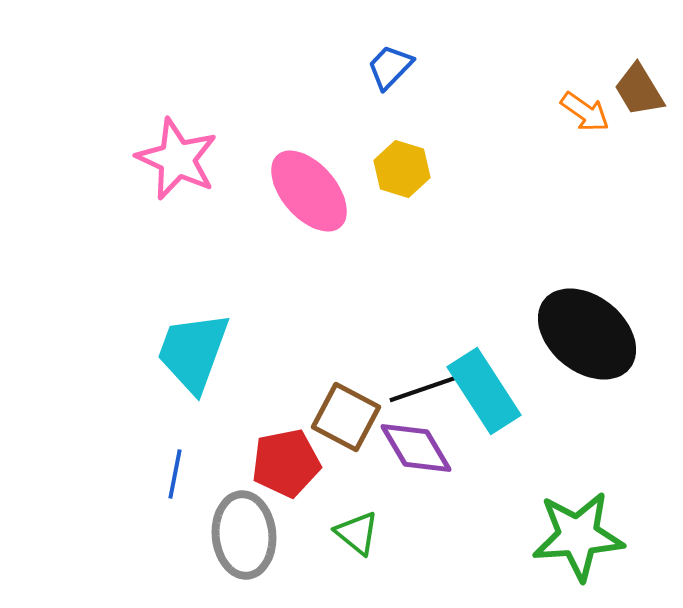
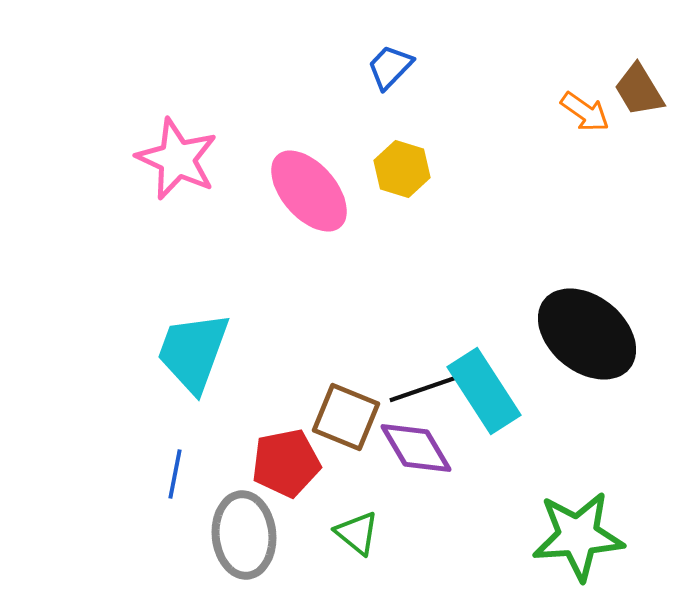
brown square: rotated 6 degrees counterclockwise
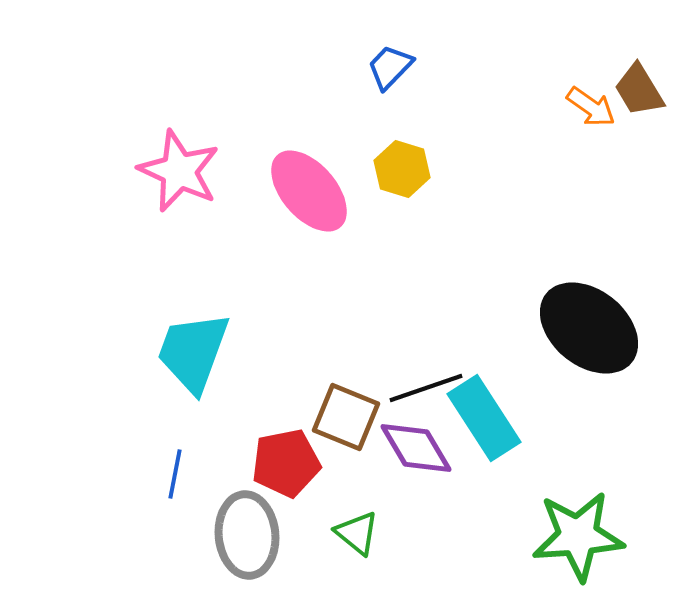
orange arrow: moved 6 px right, 5 px up
pink star: moved 2 px right, 12 px down
black ellipse: moved 2 px right, 6 px up
cyan rectangle: moved 27 px down
gray ellipse: moved 3 px right
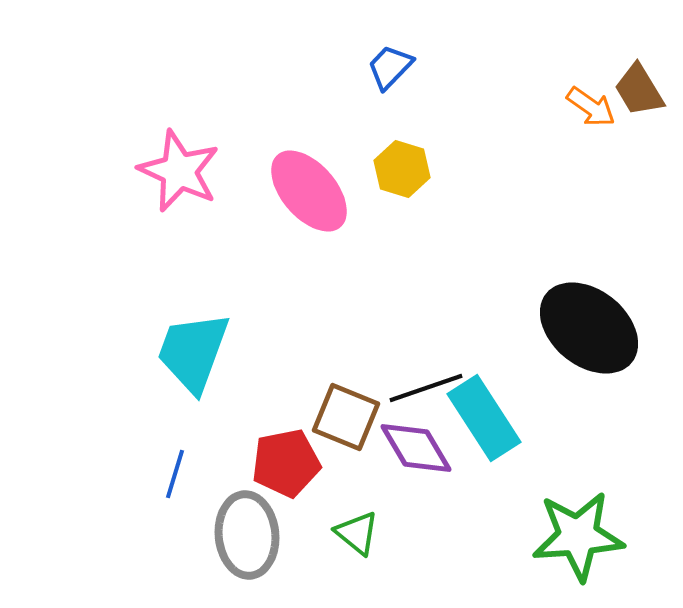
blue line: rotated 6 degrees clockwise
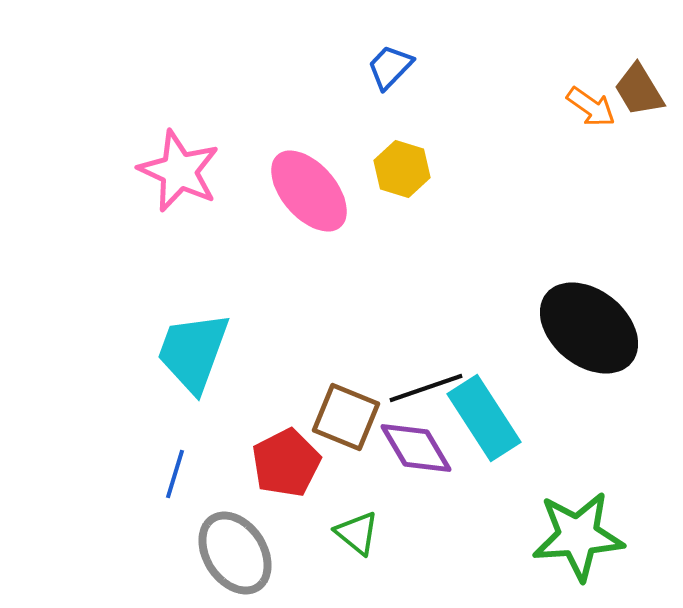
red pentagon: rotated 16 degrees counterclockwise
gray ellipse: moved 12 px left, 18 px down; rotated 28 degrees counterclockwise
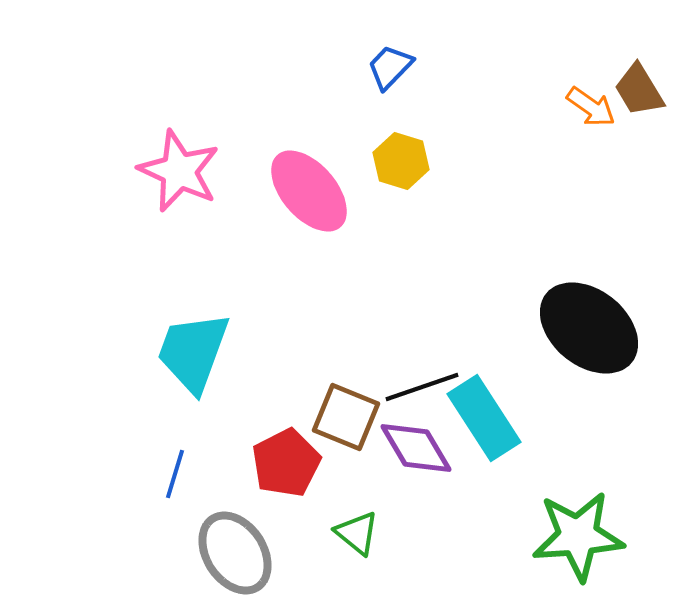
yellow hexagon: moved 1 px left, 8 px up
black line: moved 4 px left, 1 px up
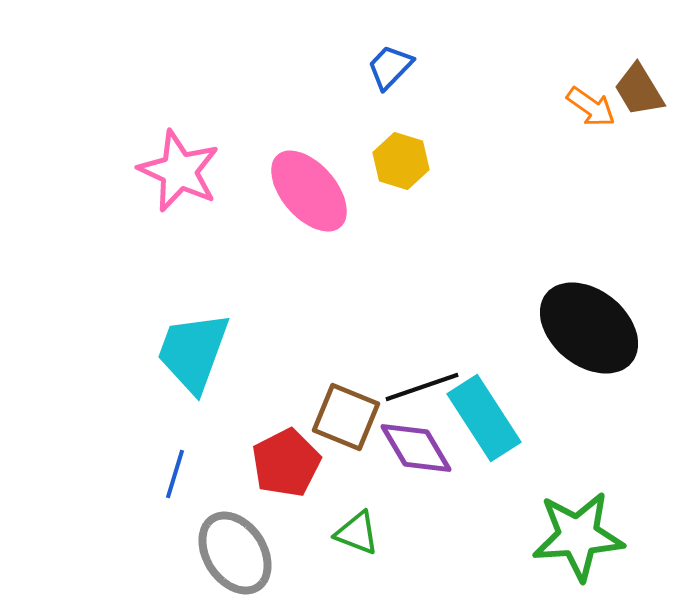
green triangle: rotated 18 degrees counterclockwise
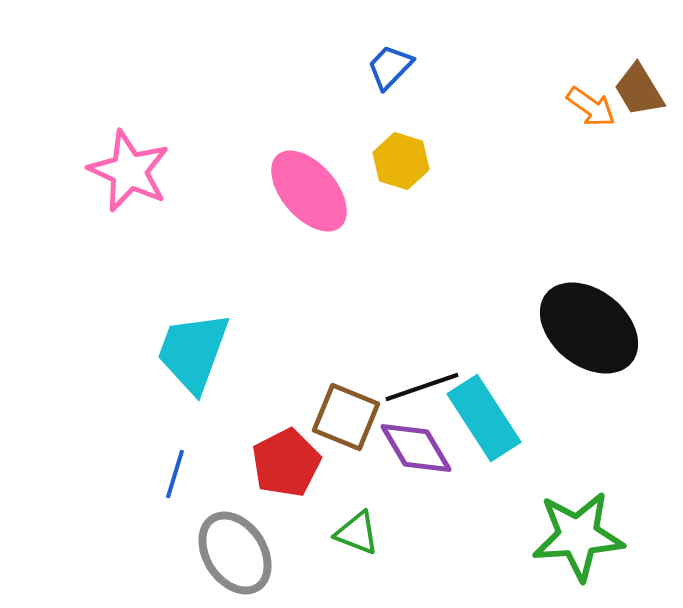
pink star: moved 50 px left
